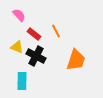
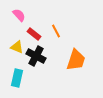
cyan rectangle: moved 5 px left, 3 px up; rotated 12 degrees clockwise
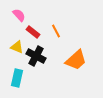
red rectangle: moved 1 px left, 2 px up
orange trapezoid: rotated 30 degrees clockwise
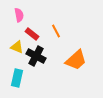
pink semicircle: rotated 32 degrees clockwise
red rectangle: moved 1 px left, 2 px down
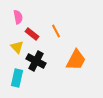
pink semicircle: moved 1 px left, 2 px down
yellow triangle: rotated 24 degrees clockwise
black cross: moved 5 px down
orange trapezoid: rotated 20 degrees counterclockwise
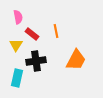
orange line: rotated 16 degrees clockwise
yellow triangle: moved 1 px left, 2 px up; rotated 16 degrees clockwise
black cross: rotated 36 degrees counterclockwise
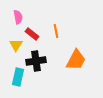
cyan rectangle: moved 1 px right, 1 px up
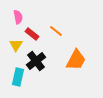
orange line: rotated 40 degrees counterclockwise
black cross: rotated 30 degrees counterclockwise
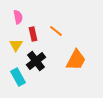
red rectangle: moved 1 px right; rotated 40 degrees clockwise
cyan rectangle: rotated 42 degrees counterclockwise
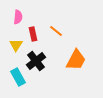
pink semicircle: rotated 16 degrees clockwise
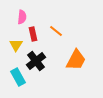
pink semicircle: moved 4 px right
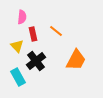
yellow triangle: moved 1 px right, 1 px down; rotated 16 degrees counterclockwise
